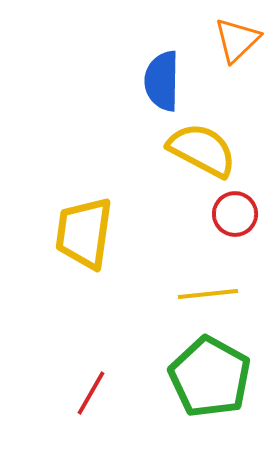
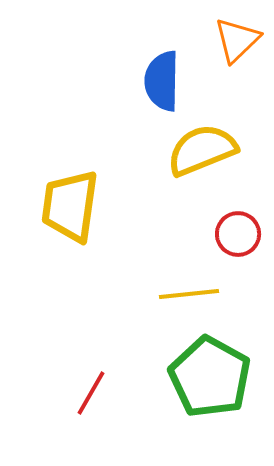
yellow semicircle: rotated 50 degrees counterclockwise
red circle: moved 3 px right, 20 px down
yellow trapezoid: moved 14 px left, 27 px up
yellow line: moved 19 px left
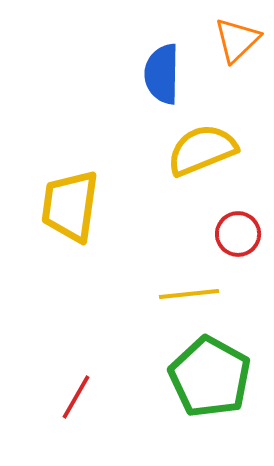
blue semicircle: moved 7 px up
red line: moved 15 px left, 4 px down
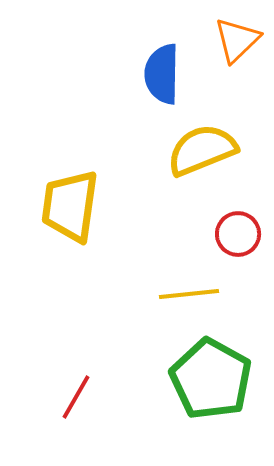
green pentagon: moved 1 px right, 2 px down
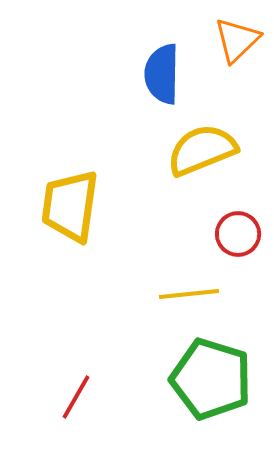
green pentagon: rotated 12 degrees counterclockwise
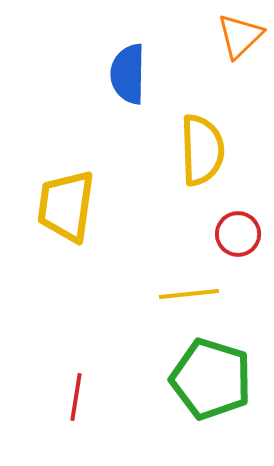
orange triangle: moved 3 px right, 4 px up
blue semicircle: moved 34 px left
yellow semicircle: rotated 110 degrees clockwise
yellow trapezoid: moved 4 px left
red line: rotated 21 degrees counterclockwise
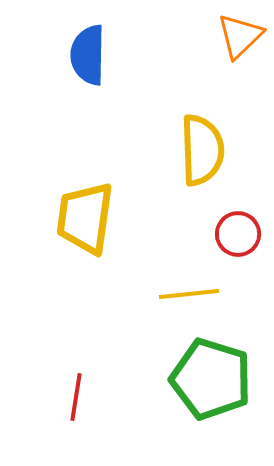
blue semicircle: moved 40 px left, 19 px up
yellow trapezoid: moved 19 px right, 12 px down
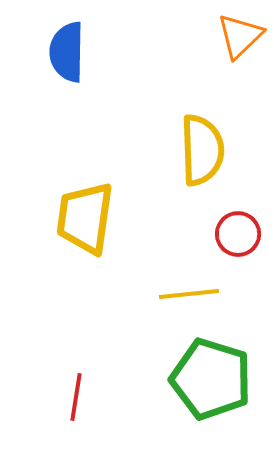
blue semicircle: moved 21 px left, 3 px up
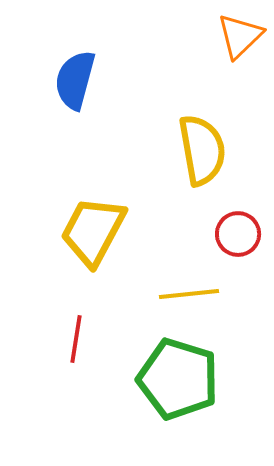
blue semicircle: moved 8 px right, 28 px down; rotated 14 degrees clockwise
yellow semicircle: rotated 8 degrees counterclockwise
yellow trapezoid: moved 8 px right, 13 px down; rotated 20 degrees clockwise
green pentagon: moved 33 px left
red line: moved 58 px up
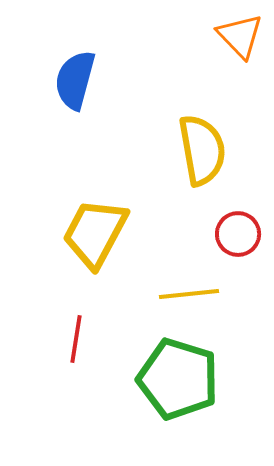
orange triangle: rotated 30 degrees counterclockwise
yellow trapezoid: moved 2 px right, 2 px down
